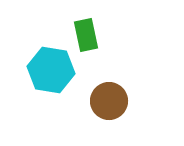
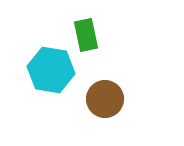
brown circle: moved 4 px left, 2 px up
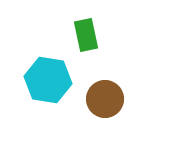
cyan hexagon: moved 3 px left, 10 px down
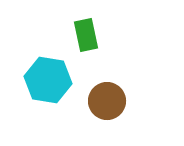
brown circle: moved 2 px right, 2 px down
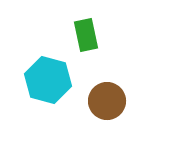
cyan hexagon: rotated 6 degrees clockwise
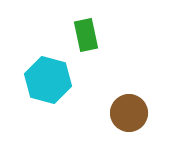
brown circle: moved 22 px right, 12 px down
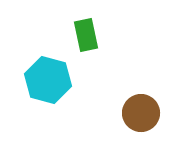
brown circle: moved 12 px right
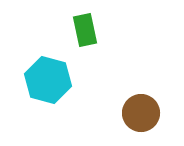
green rectangle: moved 1 px left, 5 px up
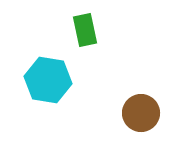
cyan hexagon: rotated 6 degrees counterclockwise
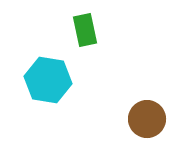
brown circle: moved 6 px right, 6 px down
